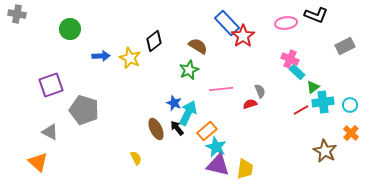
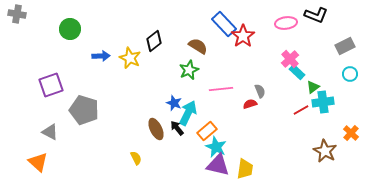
blue rectangle: moved 3 px left, 1 px down
pink cross: rotated 24 degrees clockwise
cyan circle: moved 31 px up
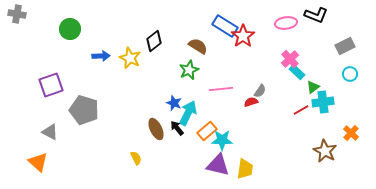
blue rectangle: moved 1 px right, 2 px down; rotated 15 degrees counterclockwise
gray semicircle: rotated 56 degrees clockwise
red semicircle: moved 1 px right, 2 px up
cyan star: moved 6 px right, 7 px up; rotated 25 degrees counterclockwise
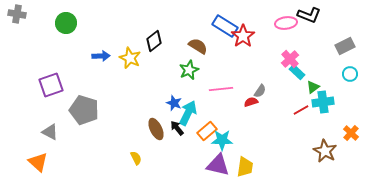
black L-shape: moved 7 px left
green circle: moved 4 px left, 6 px up
yellow trapezoid: moved 2 px up
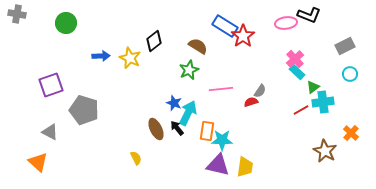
pink cross: moved 5 px right
orange rectangle: rotated 42 degrees counterclockwise
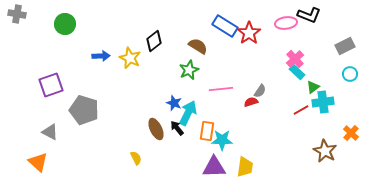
green circle: moved 1 px left, 1 px down
red star: moved 6 px right, 3 px up
purple triangle: moved 4 px left, 2 px down; rotated 15 degrees counterclockwise
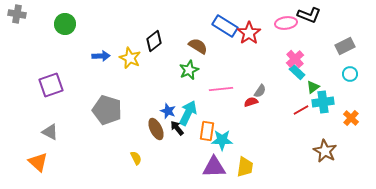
blue star: moved 6 px left, 8 px down
gray pentagon: moved 23 px right
orange cross: moved 15 px up
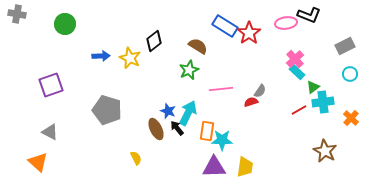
red line: moved 2 px left
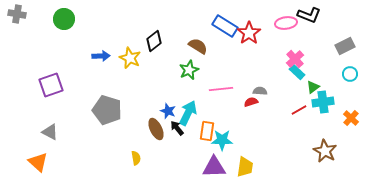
green circle: moved 1 px left, 5 px up
gray semicircle: rotated 120 degrees counterclockwise
yellow semicircle: rotated 16 degrees clockwise
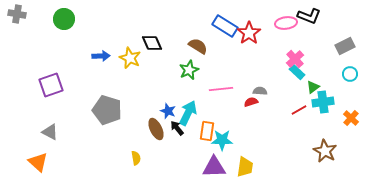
black L-shape: moved 1 px down
black diamond: moved 2 px left, 2 px down; rotated 75 degrees counterclockwise
